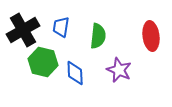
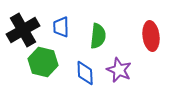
blue trapezoid: rotated 10 degrees counterclockwise
blue diamond: moved 10 px right
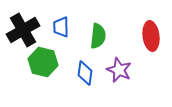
blue diamond: rotated 10 degrees clockwise
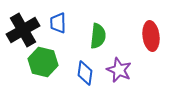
blue trapezoid: moved 3 px left, 4 px up
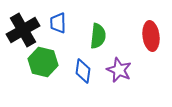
blue diamond: moved 2 px left, 2 px up
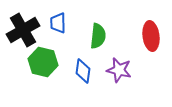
purple star: rotated 10 degrees counterclockwise
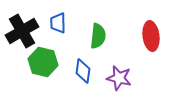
black cross: moved 1 px left, 1 px down
purple star: moved 8 px down
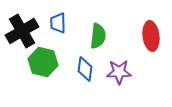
blue diamond: moved 2 px right, 2 px up
purple star: moved 6 px up; rotated 15 degrees counterclockwise
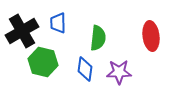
green semicircle: moved 2 px down
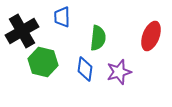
blue trapezoid: moved 4 px right, 6 px up
red ellipse: rotated 28 degrees clockwise
purple star: rotated 15 degrees counterclockwise
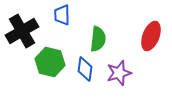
blue trapezoid: moved 2 px up
green semicircle: moved 1 px down
green hexagon: moved 7 px right
purple star: moved 1 px down
